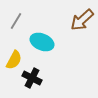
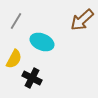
yellow semicircle: moved 1 px up
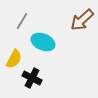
gray line: moved 6 px right
cyan ellipse: moved 1 px right
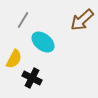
gray line: moved 1 px right, 1 px up
cyan ellipse: rotated 15 degrees clockwise
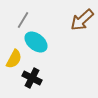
cyan ellipse: moved 7 px left
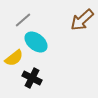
gray line: rotated 18 degrees clockwise
yellow semicircle: moved 1 px up; rotated 24 degrees clockwise
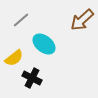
gray line: moved 2 px left
cyan ellipse: moved 8 px right, 2 px down
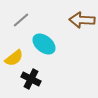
brown arrow: rotated 45 degrees clockwise
black cross: moved 1 px left, 1 px down
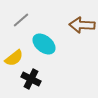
brown arrow: moved 5 px down
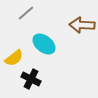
gray line: moved 5 px right, 7 px up
